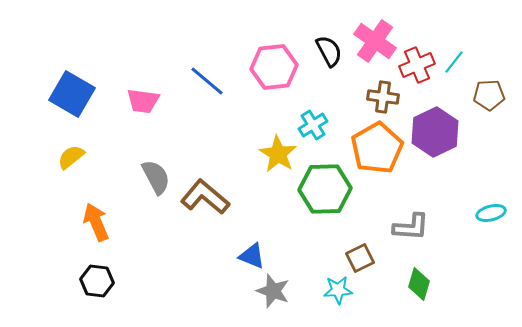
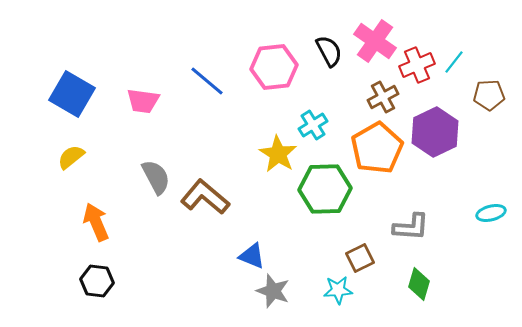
brown cross: rotated 36 degrees counterclockwise
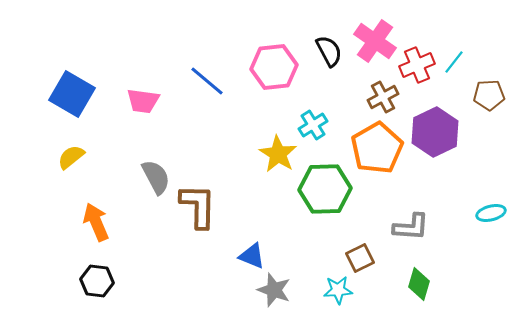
brown L-shape: moved 7 px left, 9 px down; rotated 51 degrees clockwise
gray star: moved 1 px right, 1 px up
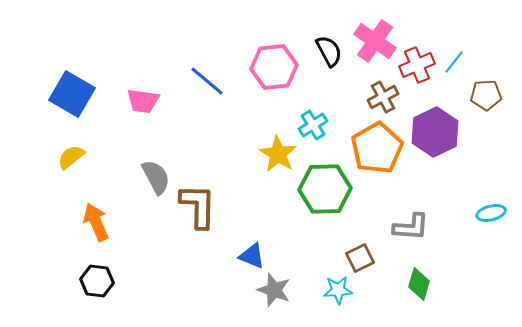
brown pentagon: moved 3 px left
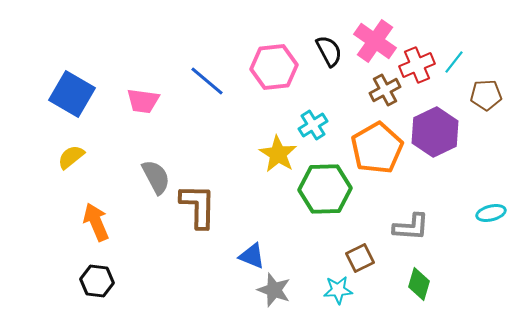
brown cross: moved 2 px right, 7 px up
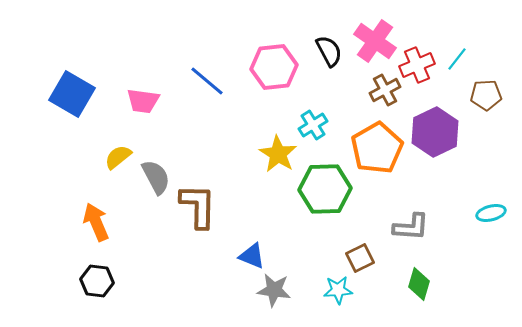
cyan line: moved 3 px right, 3 px up
yellow semicircle: moved 47 px right
gray star: rotated 12 degrees counterclockwise
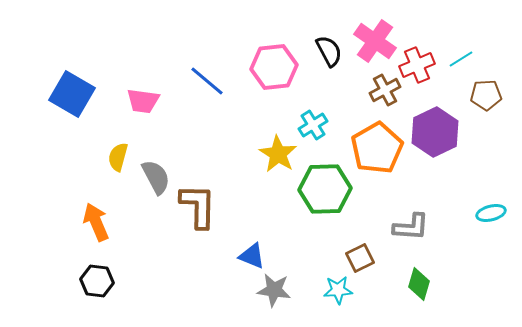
cyan line: moved 4 px right; rotated 20 degrees clockwise
yellow semicircle: rotated 36 degrees counterclockwise
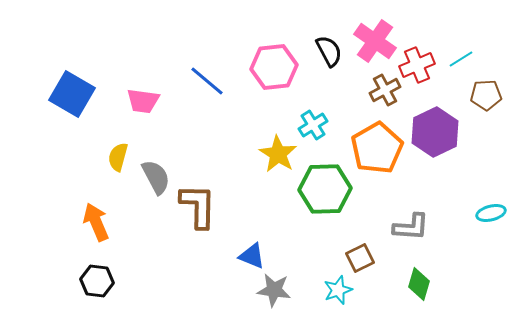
cyan star: rotated 16 degrees counterclockwise
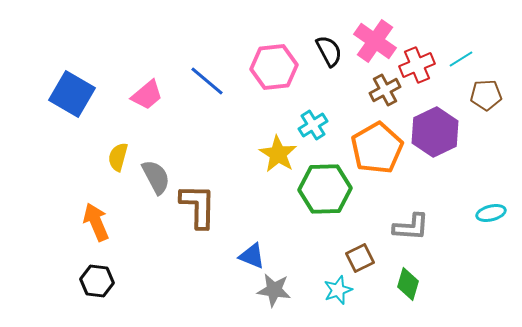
pink trapezoid: moved 4 px right, 6 px up; rotated 48 degrees counterclockwise
green diamond: moved 11 px left
